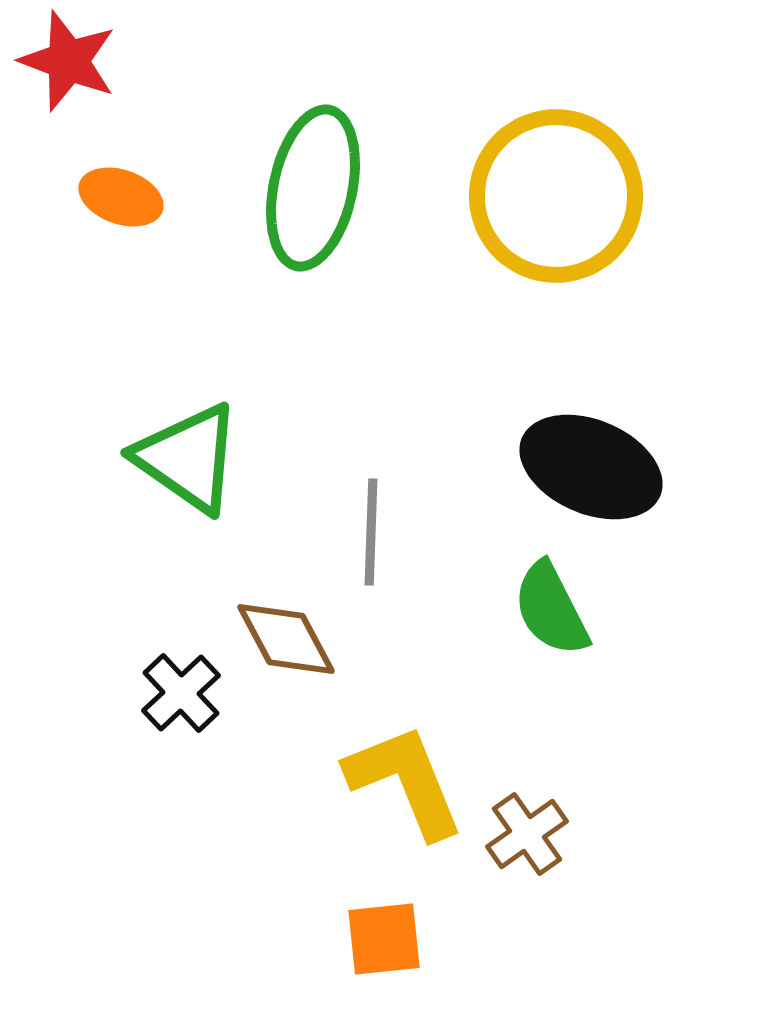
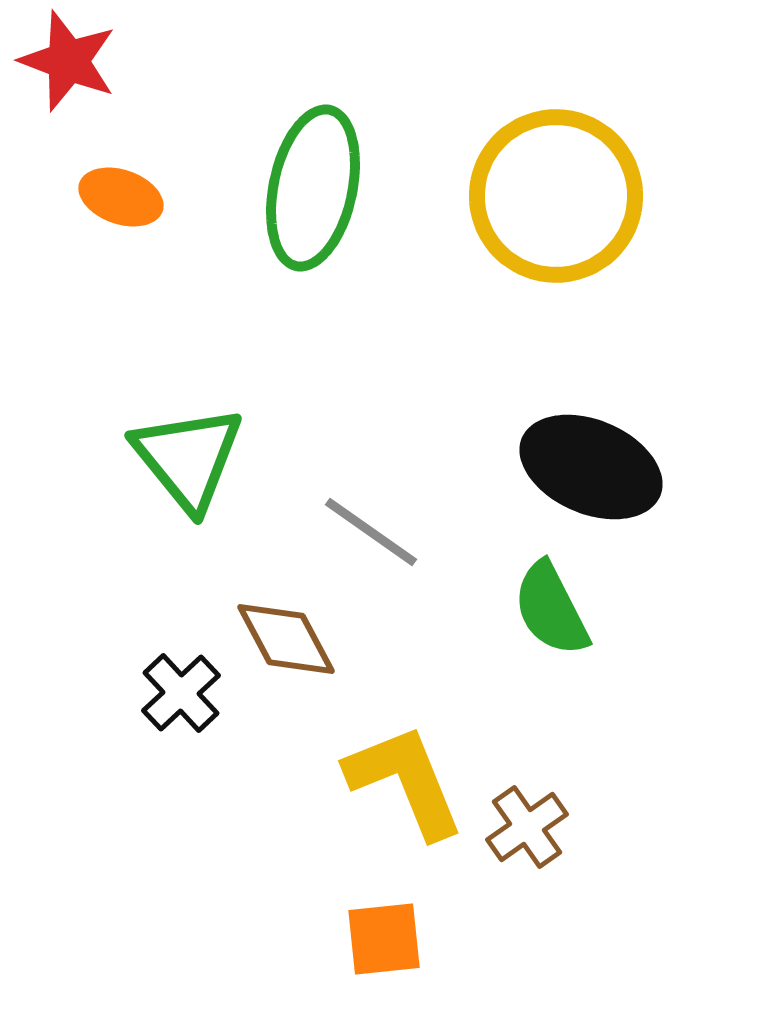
green triangle: rotated 16 degrees clockwise
gray line: rotated 57 degrees counterclockwise
brown cross: moved 7 px up
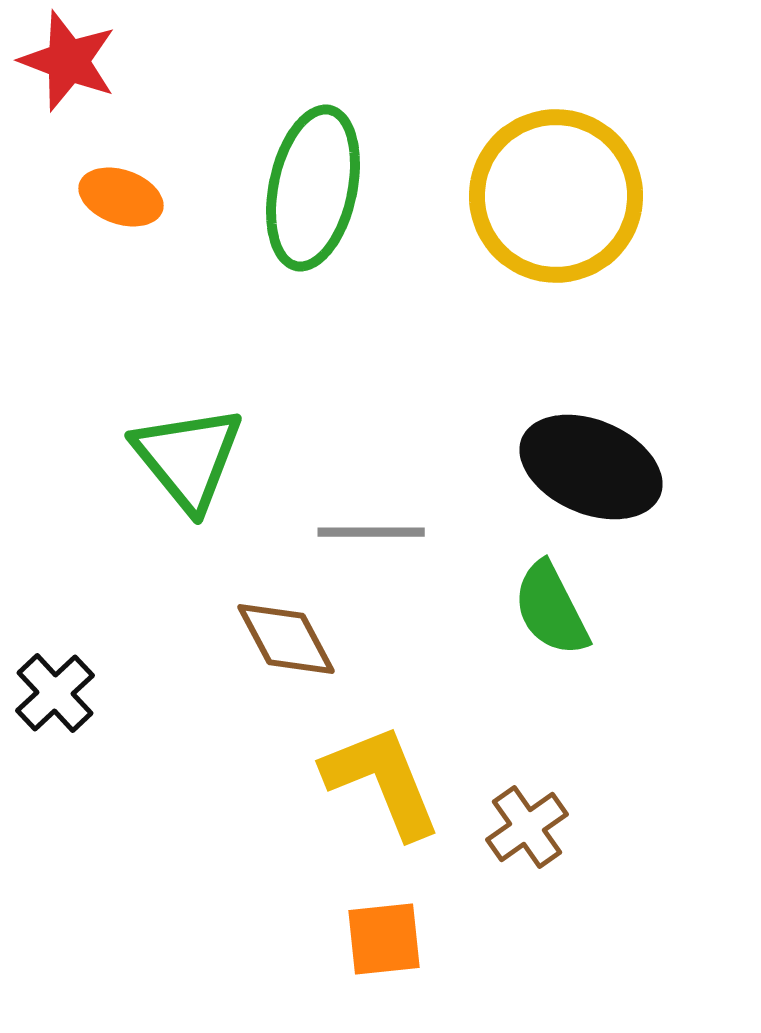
gray line: rotated 35 degrees counterclockwise
black cross: moved 126 px left
yellow L-shape: moved 23 px left
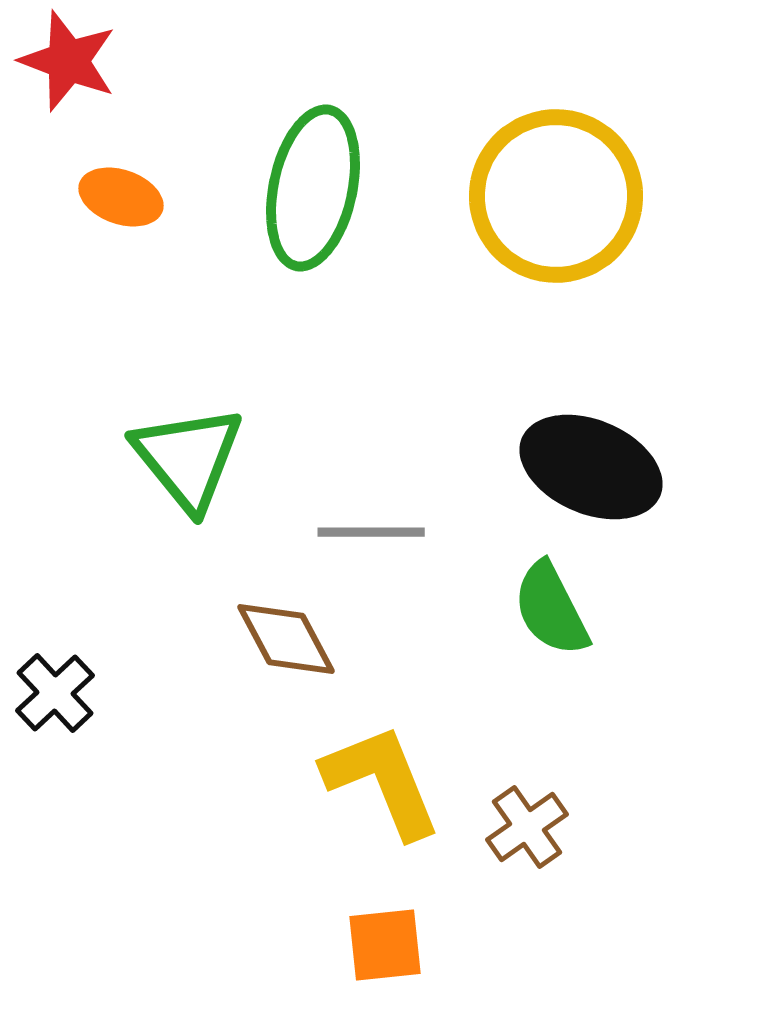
orange square: moved 1 px right, 6 px down
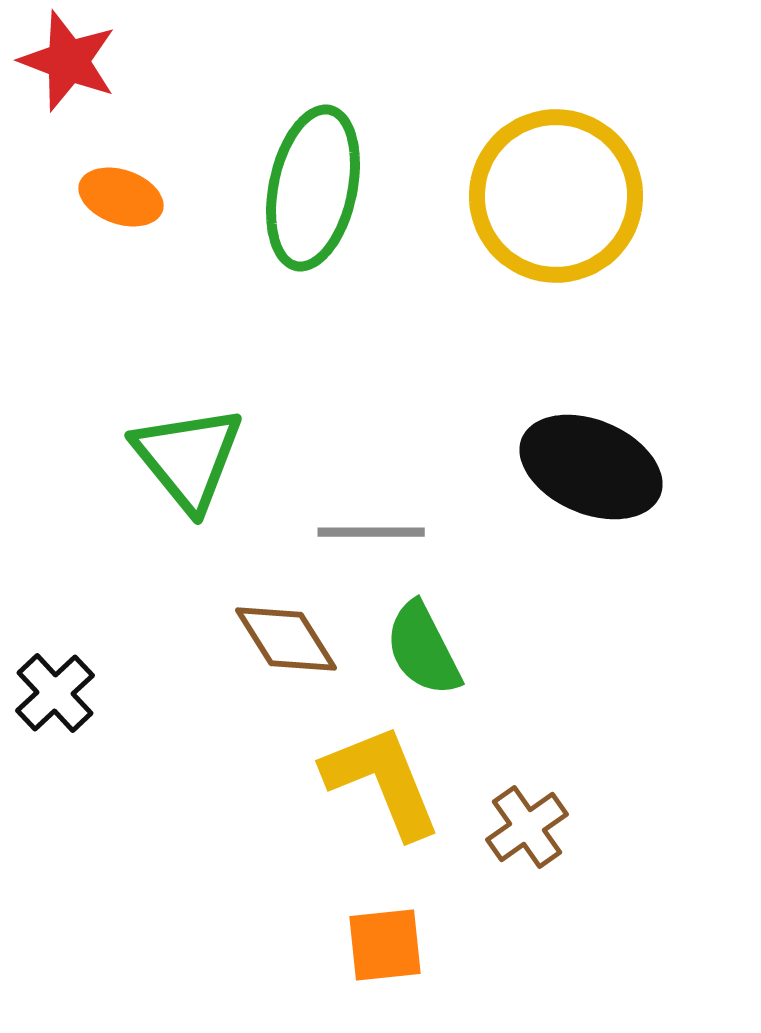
green semicircle: moved 128 px left, 40 px down
brown diamond: rotated 4 degrees counterclockwise
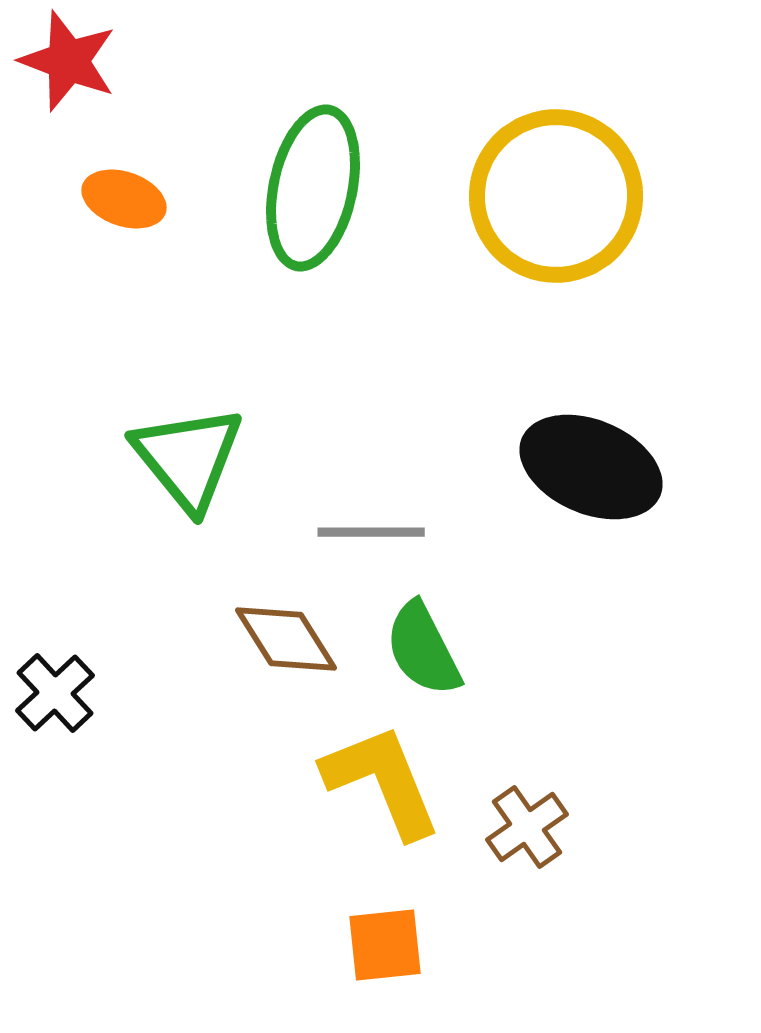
orange ellipse: moved 3 px right, 2 px down
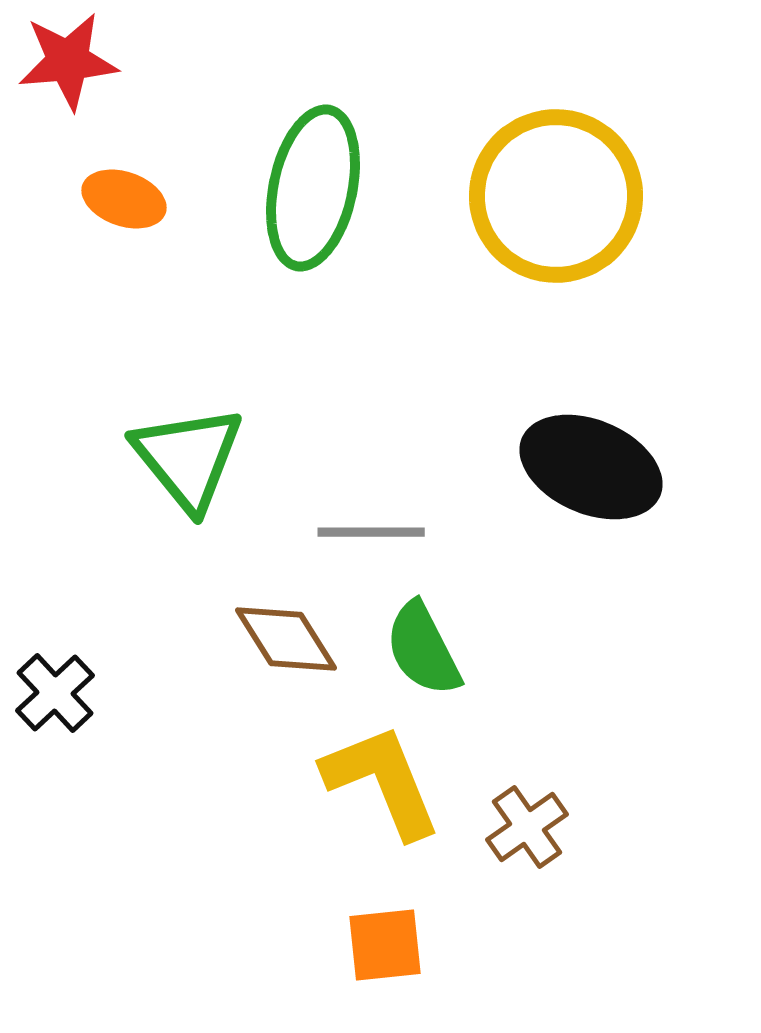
red star: rotated 26 degrees counterclockwise
